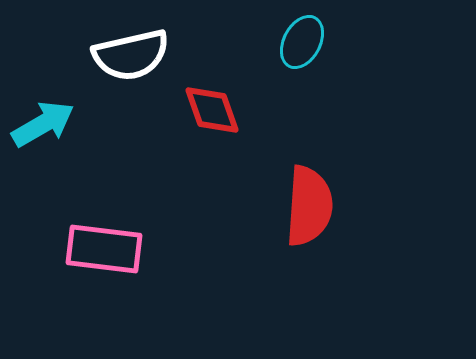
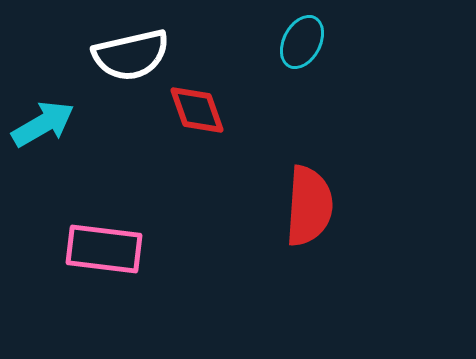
red diamond: moved 15 px left
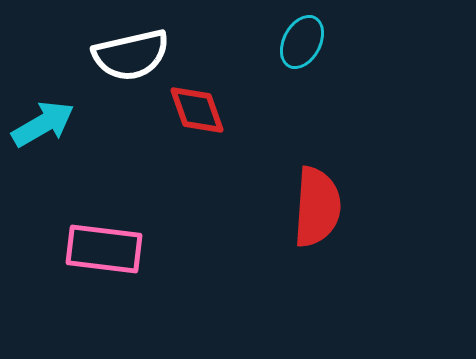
red semicircle: moved 8 px right, 1 px down
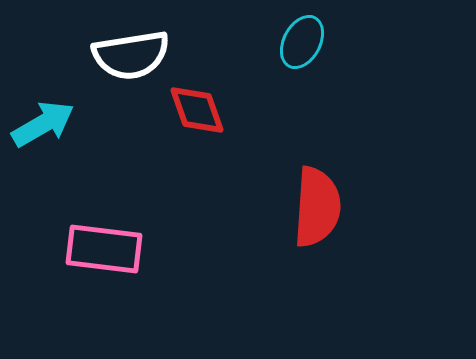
white semicircle: rotated 4 degrees clockwise
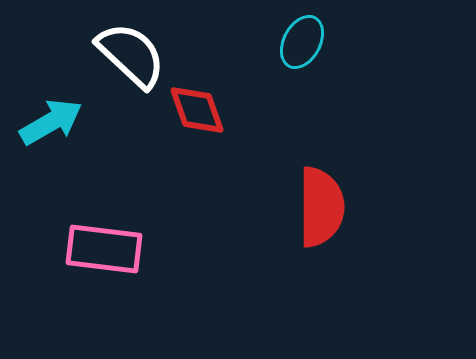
white semicircle: rotated 128 degrees counterclockwise
cyan arrow: moved 8 px right, 2 px up
red semicircle: moved 4 px right; rotated 4 degrees counterclockwise
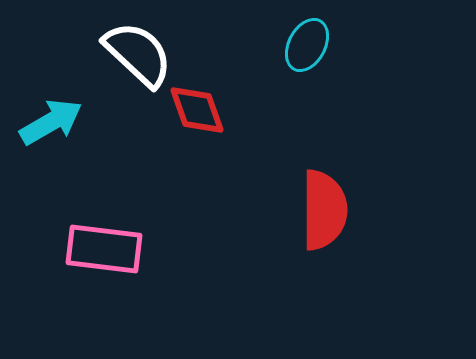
cyan ellipse: moved 5 px right, 3 px down
white semicircle: moved 7 px right, 1 px up
red semicircle: moved 3 px right, 3 px down
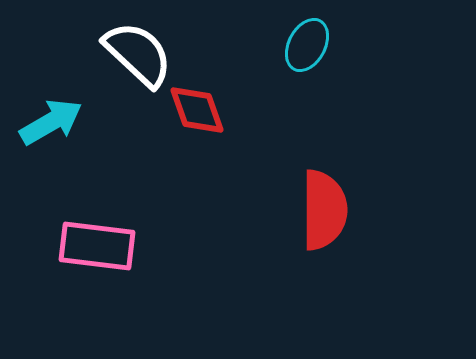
pink rectangle: moved 7 px left, 3 px up
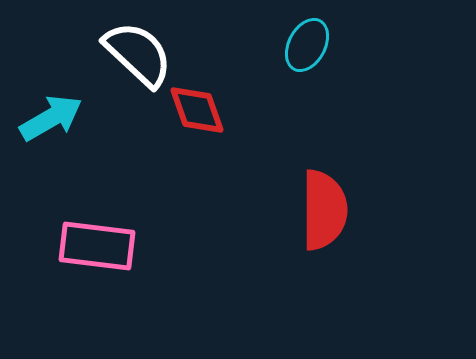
cyan arrow: moved 4 px up
